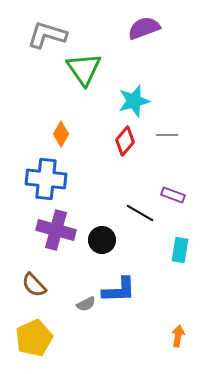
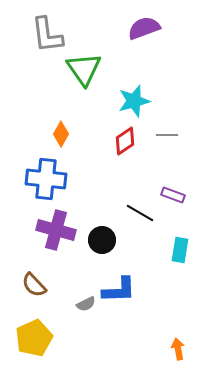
gray L-shape: rotated 114 degrees counterclockwise
red diamond: rotated 16 degrees clockwise
orange arrow: moved 13 px down; rotated 20 degrees counterclockwise
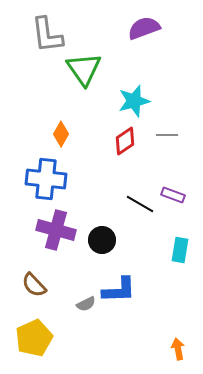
black line: moved 9 px up
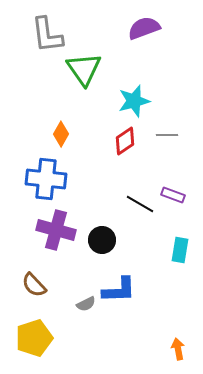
yellow pentagon: rotated 6 degrees clockwise
